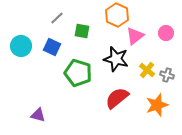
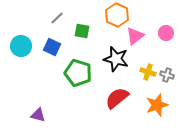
yellow cross: moved 1 px right, 2 px down; rotated 21 degrees counterclockwise
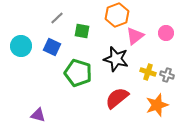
orange hexagon: rotated 15 degrees clockwise
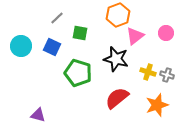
orange hexagon: moved 1 px right
green square: moved 2 px left, 2 px down
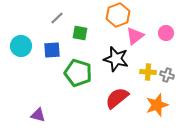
blue square: moved 3 px down; rotated 30 degrees counterclockwise
yellow cross: rotated 14 degrees counterclockwise
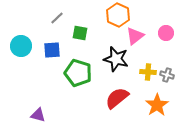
orange hexagon: rotated 15 degrees counterclockwise
orange star: rotated 15 degrees counterclockwise
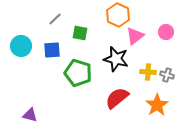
gray line: moved 2 px left, 1 px down
pink circle: moved 1 px up
purple triangle: moved 8 px left
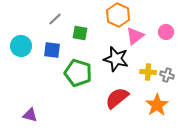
blue square: rotated 12 degrees clockwise
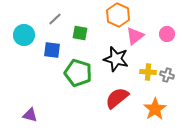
pink circle: moved 1 px right, 2 px down
cyan circle: moved 3 px right, 11 px up
orange star: moved 2 px left, 4 px down
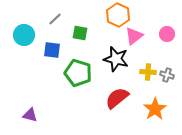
pink triangle: moved 1 px left
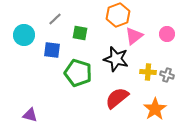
orange hexagon: rotated 15 degrees clockwise
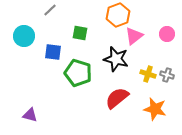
gray line: moved 5 px left, 9 px up
cyan circle: moved 1 px down
blue square: moved 1 px right, 2 px down
yellow cross: moved 2 px down; rotated 14 degrees clockwise
orange star: rotated 25 degrees counterclockwise
